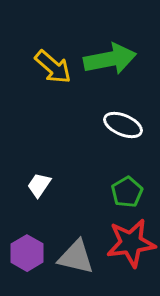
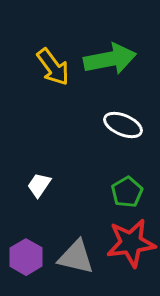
yellow arrow: rotated 12 degrees clockwise
purple hexagon: moved 1 px left, 4 px down
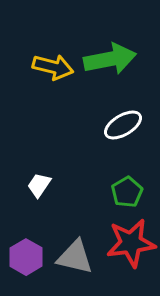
yellow arrow: rotated 39 degrees counterclockwise
white ellipse: rotated 54 degrees counterclockwise
gray triangle: moved 1 px left
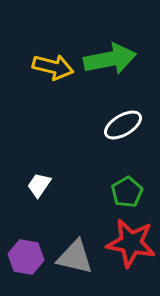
red star: rotated 18 degrees clockwise
purple hexagon: rotated 20 degrees counterclockwise
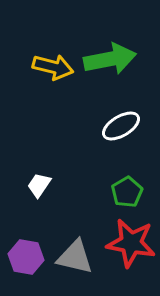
white ellipse: moved 2 px left, 1 px down
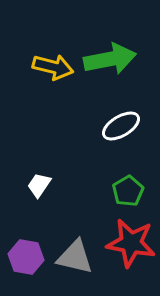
green pentagon: moved 1 px right, 1 px up
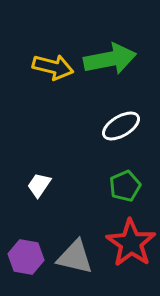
green pentagon: moved 3 px left, 5 px up; rotated 8 degrees clockwise
red star: rotated 24 degrees clockwise
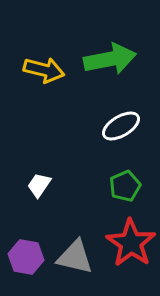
yellow arrow: moved 9 px left, 3 px down
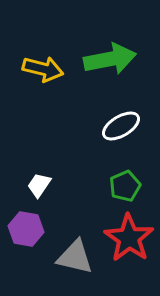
yellow arrow: moved 1 px left, 1 px up
red star: moved 2 px left, 5 px up
purple hexagon: moved 28 px up
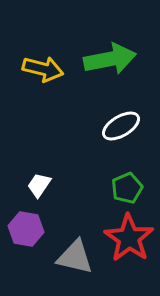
green pentagon: moved 2 px right, 2 px down
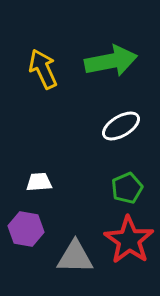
green arrow: moved 1 px right, 2 px down
yellow arrow: rotated 129 degrees counterclockwise
white trapezoid: moved 3 px up; rotated 52 degrees clockwise
red star: moved 2 px down
gray triangle: rotated 12 degrees counterclockwise
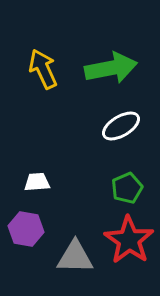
green arrow: moved 7 px down
white trapezoid: moved 2 px left
